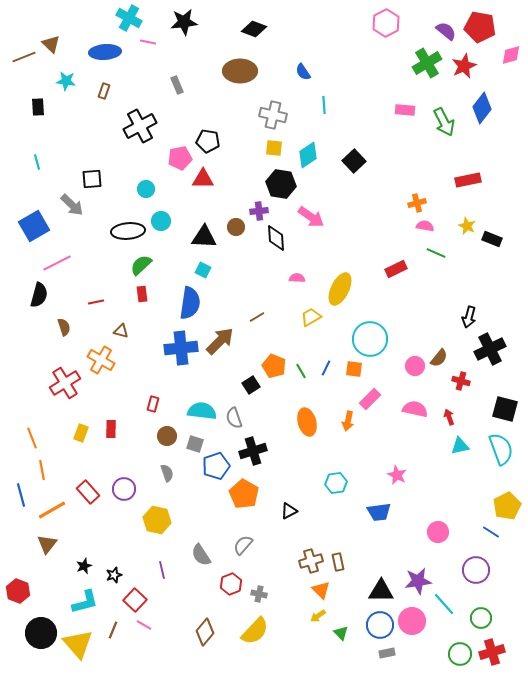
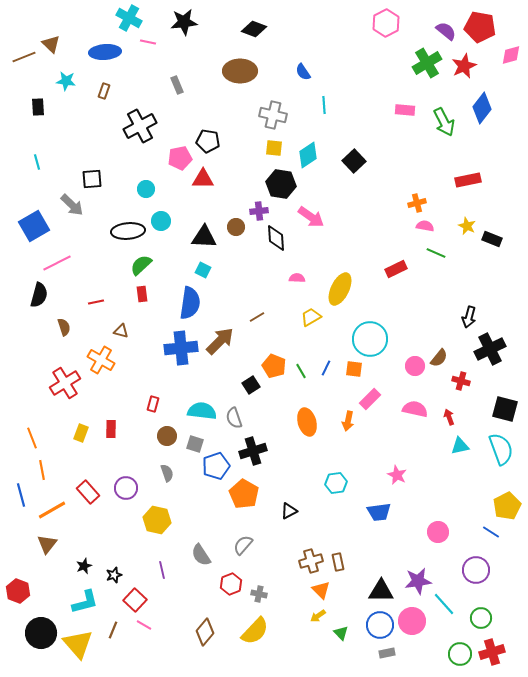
purple circle at (124, 489): moved 2 px right, 1 px up
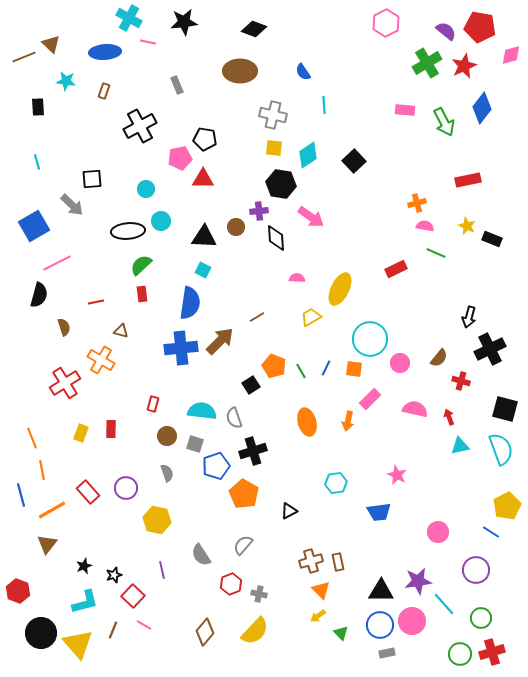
black pentagon at (208, 141): moved 3 px left, 2 px up
pink circle at (415, 366): moved 15 px left, 3 px up
red square at (135, 600): moved 2 px left, 4 px up
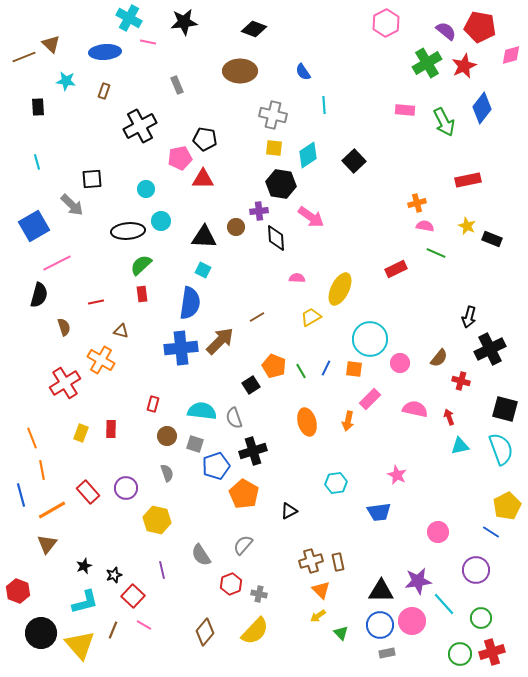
yellow triangle at (78, 644): moved 2 px right, 1 px down
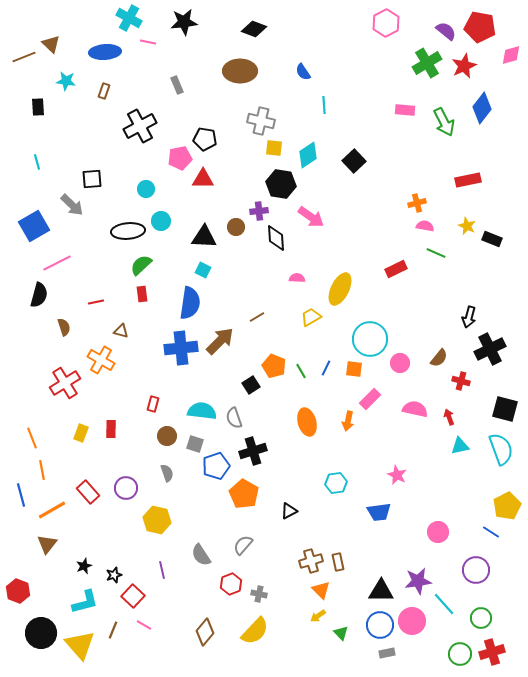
gray cross at (273, 115): moved 12 px left, 6 px down
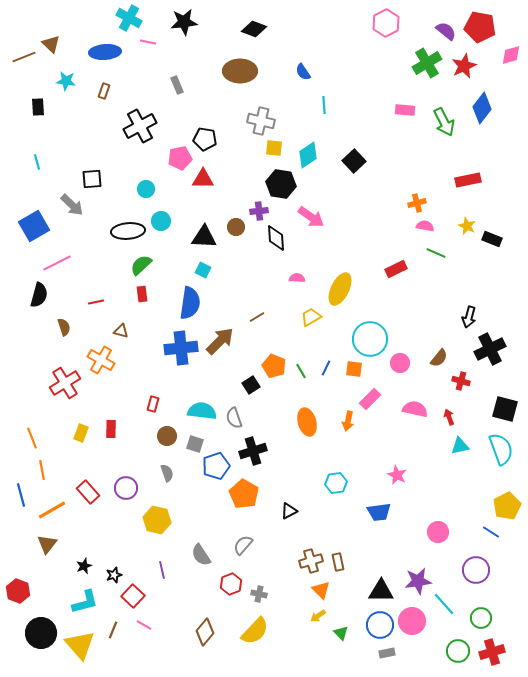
green circle at (460, 654): moved 2 px left, 3 px up
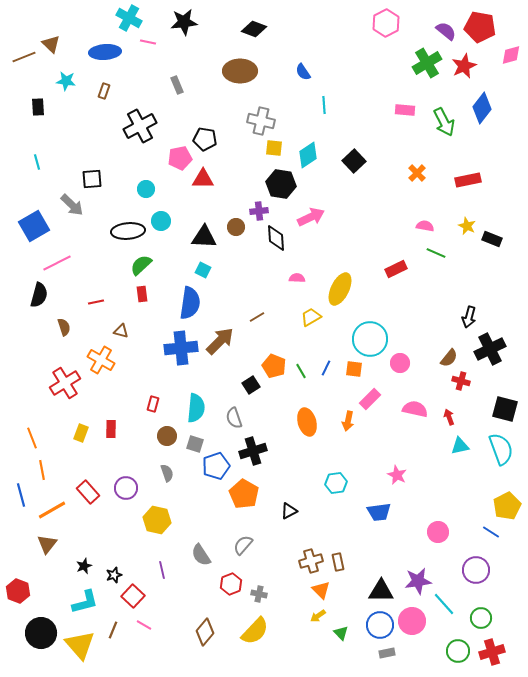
orange cross at (417, 203): moved 30 px up; rotated 30 degrees counterclockwise
pink arrow at (311, 217): rotated 60 degrees counterclockwise
brown semicircle at (439, 358): moved 10 px right
cyan semicircle at (202, 411): moved 6 px left, 3 px up; rotated 88 degrees clockwise
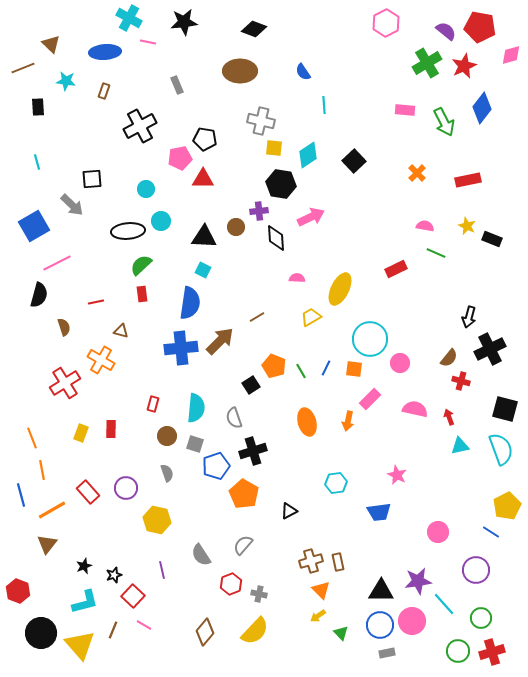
brown line at (24, 57): moved 1 px left, 11 px down
